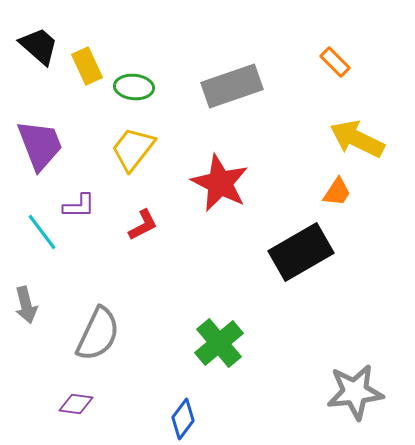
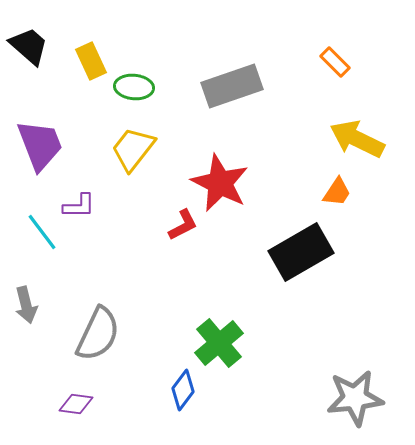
black trapezoid: moved 10 px left
yellow rectangle: moved 4 px right, 5 px up
red L-shape: moved 40 px right
gray star: moved 6 px down
blue diamond: moved 29 px up
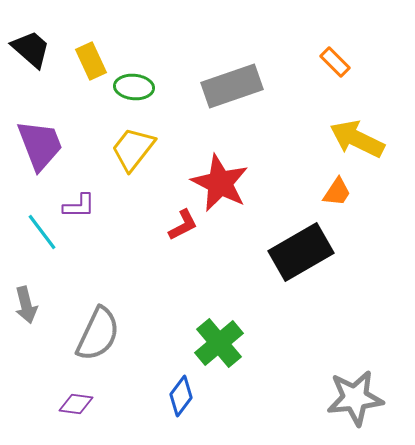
black trapezoid: moved 2 px right, 3 px down
blue diamond: moved 2 px left, 6 px down
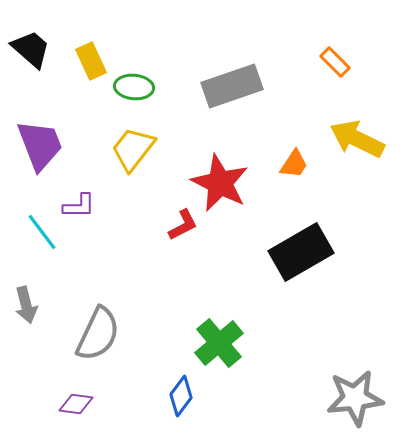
orange trapezoid: moved 43 px left, 28 px up
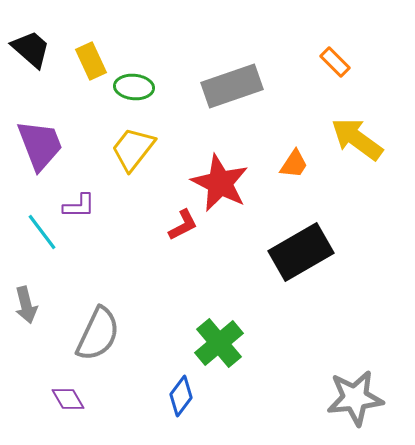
yellow arrow: rotated 10 degrees clockwise
purple diamond: moved 8 px left, 5 px up; rotated 52 degrees clockwise
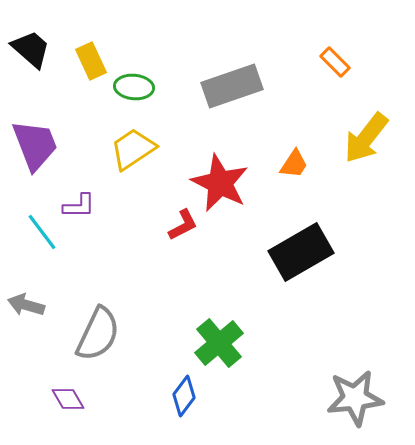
yellow arrow: moved 9 px right, 1 px up; rotated 88 degrees counterclockwise
purple trapezoid: moved 5 px left
yellow trapezoid: rotated 18 degrees clockwise
gray arrow: rotated 120 degrees clockwise
blue diamond: moved 3 px right
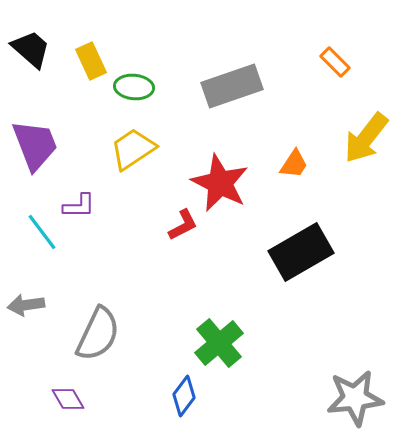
gray arrow: rotated 24 degrees counterclockwise
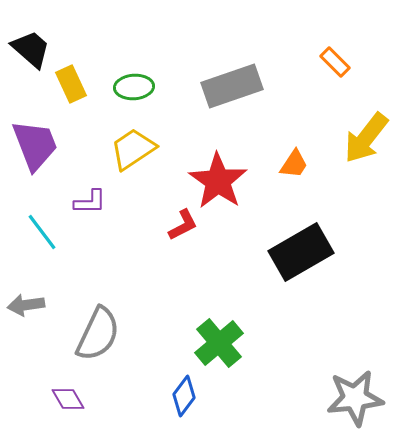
yellow rectangle: moved 20 px left, 23 px down
green ellipse: rotated 9 degrees counterclockwise
red star: moved 2 px left, 2 px up; rotated 8 degrees clockwise
purple L-shape: moved 11 px right, 4 px up
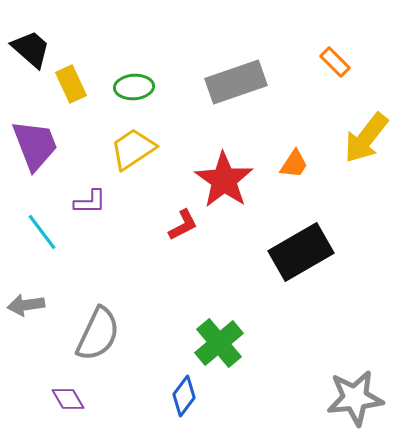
gray rectangle: moved 4 px right, 4 px up
red star: moved 6 px right, 1 px up
